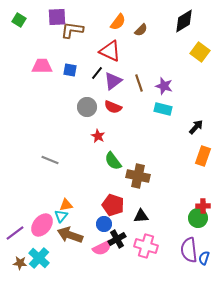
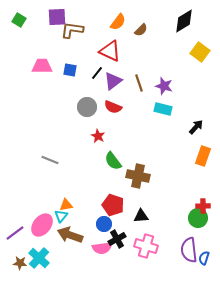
pink semicircle: rotated 18 degrees clockwise
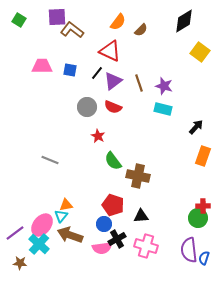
brown L-shape: rotated 30 degrees clockwise
cyan cross: moved 14 px up
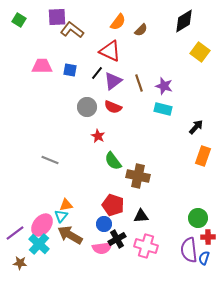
red cross: moved 5 px right, 31 px down
brown arrow: rotated 10 degrees clockwise
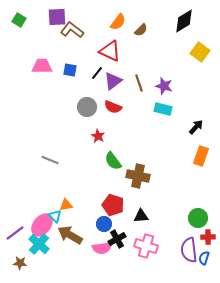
orange rectangle: moved 2 px left
cyan triangle: moved 6 px left; rotated 24 degrees counterclockwise
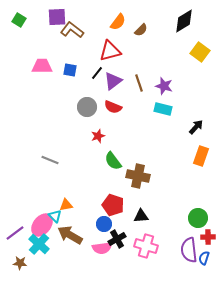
red triangle: rotated 40 degrees counterclockwise
red star: rotated 24 degrees clockwise
